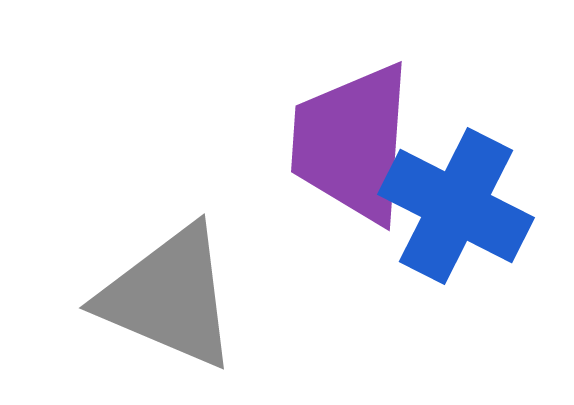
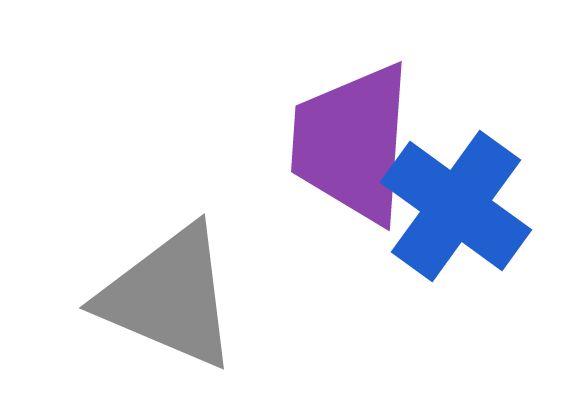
blue cross: rotated 9 degrees clockwise
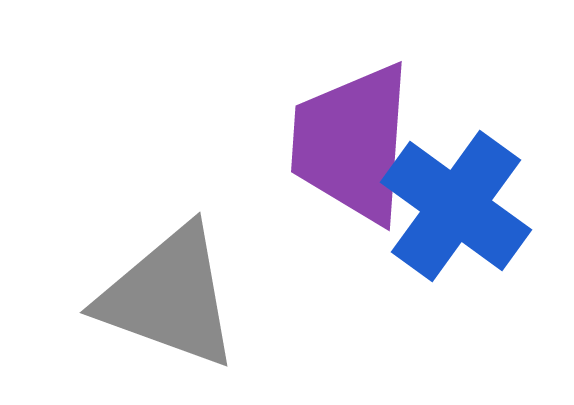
gray triangle: rotated 3 degrees counterclockwise
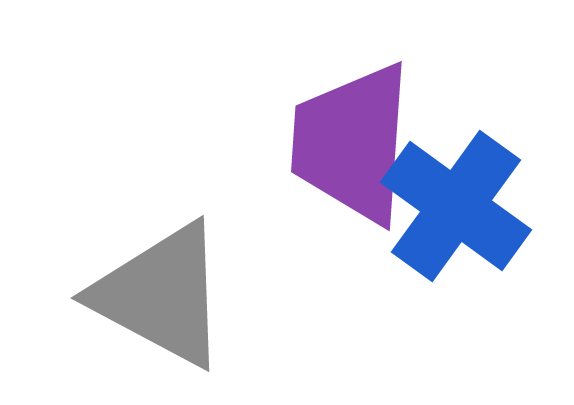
gray triangle: moved 8 px left, 2 px up; rotated 8 degrees clockwise
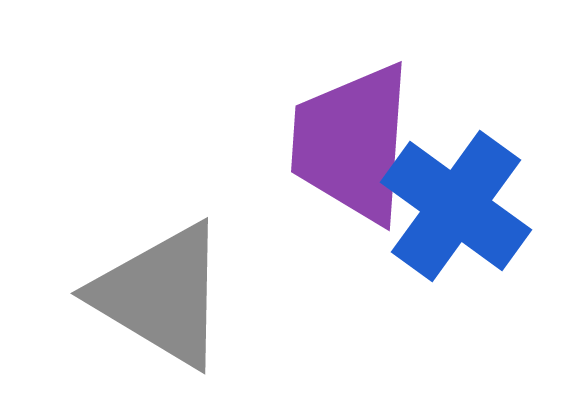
gray triangle: rotated 3 degrees clockwise
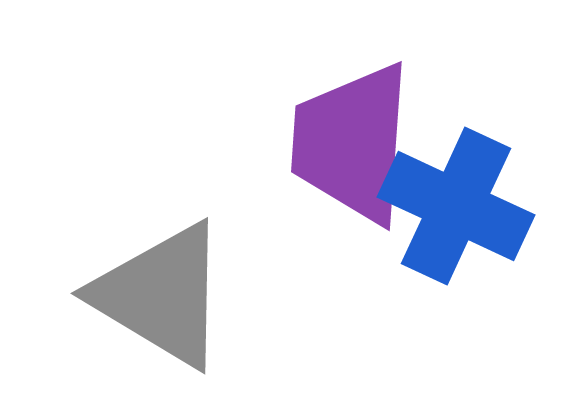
blue cross: rotated 11 degrees counterclockwise
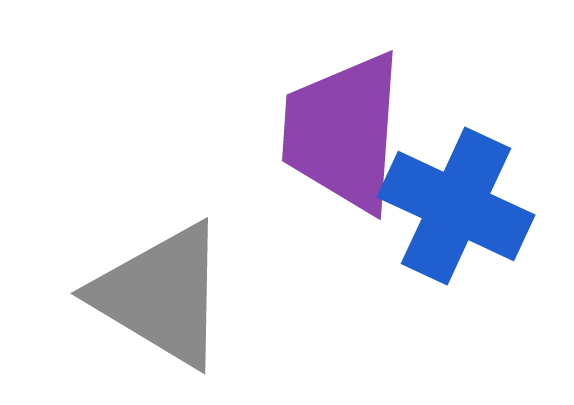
purple trapezoid: moved 9 px left, 11 px up
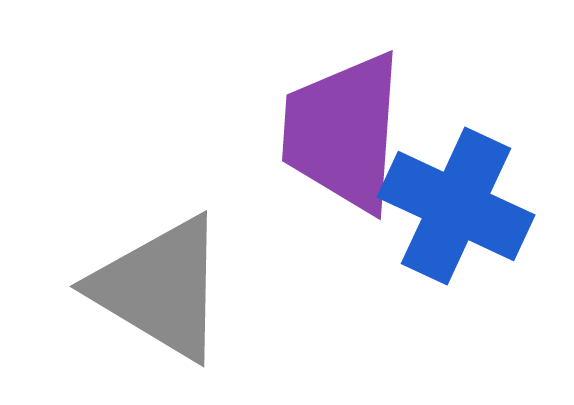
gray triangle: moved 1 px left, 7 px up
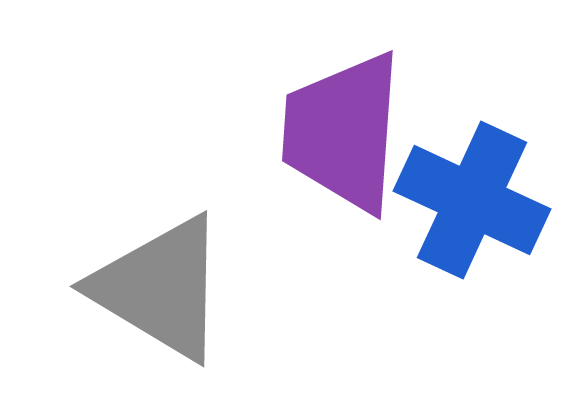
blue cross: moved 16 px right, 6 px up
